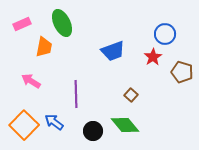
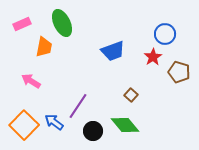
brown pentagon: moved 3 px left
purple line: moved 2 px right, 12 px down; rotated 36 degrees clockwise
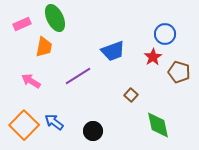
green ellipse: moved 7 px left, 5 px up
purple line: moved 30 px up; rotated 24 degrees clockwise
green diamond: moved 33 px right; rotated 28 degrees clockwise
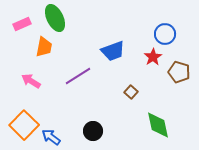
brown square: moved 3 px up
blue arrow: moved 3 px left, 15 px down
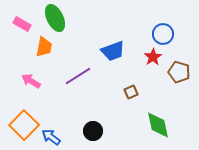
pink rectangle: rotated 54 degrees clockwise
blue circle: moved 2 px left
brown square: rotated 24 degrees clockwise
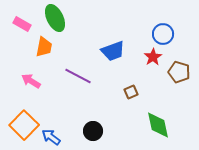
purple line: rotated 60 degrees clockwise
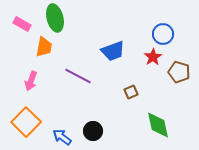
green ellipse: rotated 12 degrees clockwise
pink arrow: rotated 102 degrees counterclockwise
orange square: moved 2 px right, 3 px up
blue arrow: moved 11 px right
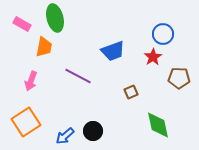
brown pentagon: moved 6 px down; rotated 15 degrees counterclockwise
orange square: rotated 12 degrees clockwise
blue arrow: moved 3 px right, 1 px up; rotated 78 degrees counterclockwise
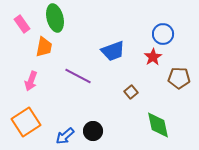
pink rectangle: rotated 24 degrees clockwise
brown square: rotated 16 degrees counterclockwise
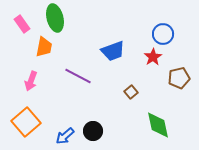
brown pentagon: rotated 15 degrees counterclockwise
orange square: rotated 8 degrees counterclockwise
